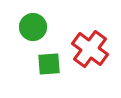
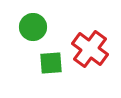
green square: moved 2 px right, 1 px up
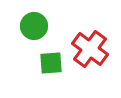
green circle: moved 1 px right, 1 px up
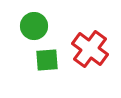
green square: moved 4 px left, 3 px up
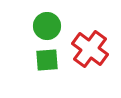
green circle: moved 13 px right
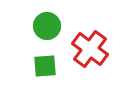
green square: moved 2 px left, 6 px down
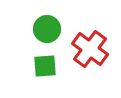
green circle: moved 3 px down
